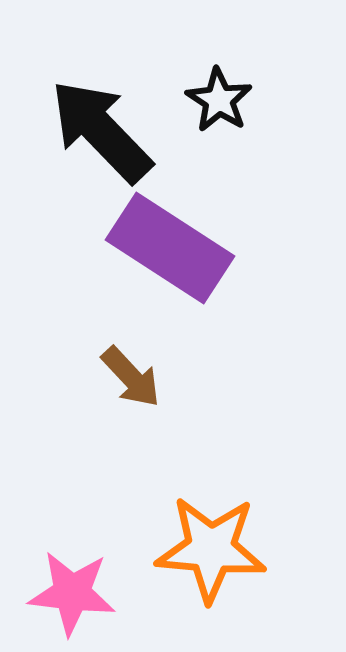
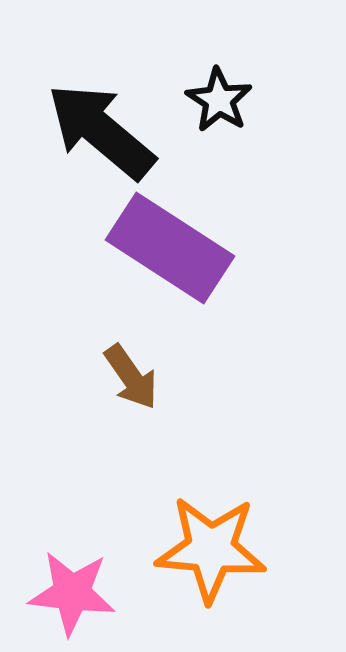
black arrow: rotated 6 degrees counterclockwise
brown arrow: rotated 8 degrees clockwise
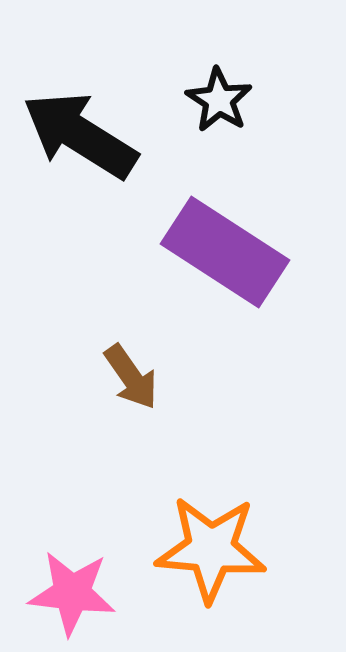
black arrow: moved 21 px left, 4 px down; rotated 8 degrees counterclockwise
purple rectangle: moved 55 px right, 4 px down
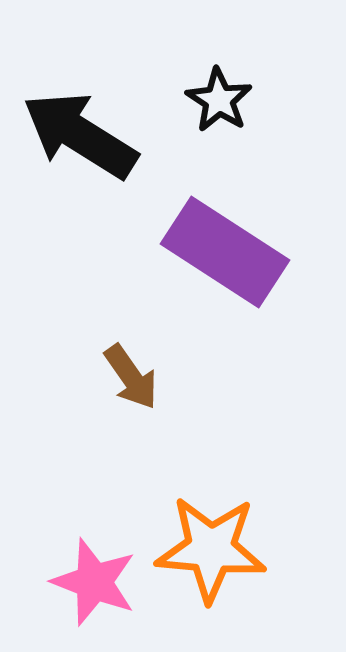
pink star: moved 22 px right, 11 px up; rotated 14 degrees clockwise
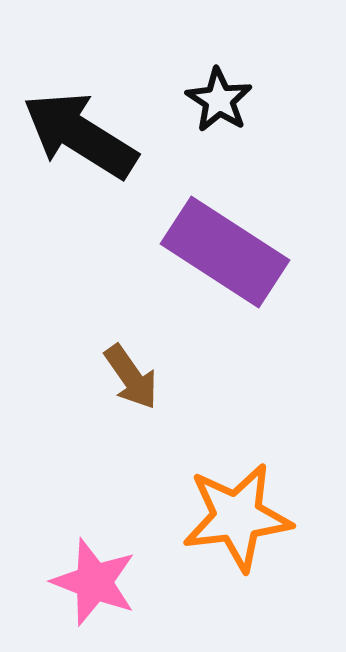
orange star: moved 26 px right, 32 px up; rotated 12 degrees counterclockwise
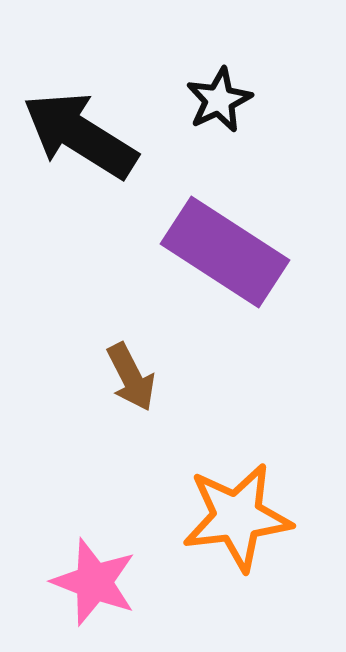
black star: rotated 14 degrees clockwise
brown arrow: rotated 8 degrees clockwise
